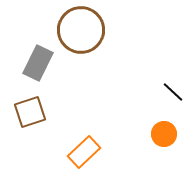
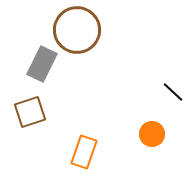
brown circle: moved 4 px left
gray rectangle: moved 4 px right, 1 px down
orange circle: moved 12 px left
orange rectangle: rotated 28 degrees counterclockwise
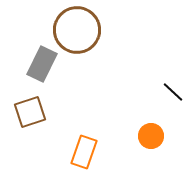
orange circle: moved 1 px left, 2 px down
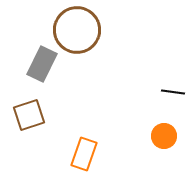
black line: rotated 35 degrees counterclockwise
brown square: moved 1 px left, 3 px down
orange circle: moved 13 px right
orange rectangle: moved 2 px down
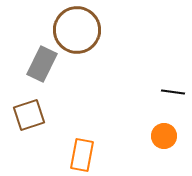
orange rectangle: moved 2 px left, 1 px down; rotated 8 degrees counterclockwise
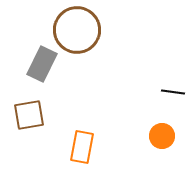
brown square: rotated 8 degrees clockwise
orange circle: moved 2 px left
orange rectangle: moved 8 px up
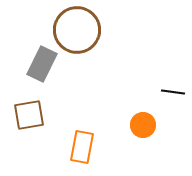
orange circle: moved 19 px left, 11 px up
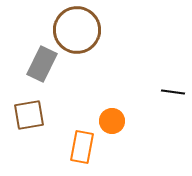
orange circle: moved 31 px left, 4 px up
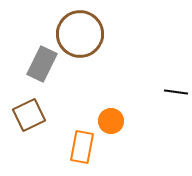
brown circle: moved 3 px right, 4 px down
black line: moved 3 px right
brown square: rotated 16 degrees counterclockwise
orange circle: moved 1 px left
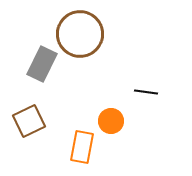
black line: moved 30 px left
brown square: moved 6 px down
